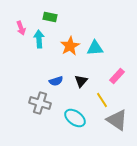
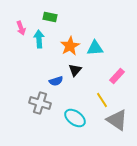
black triangle: moved 6 px left, 11 px up
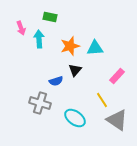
orange star: rotated 12 degrees clockwise
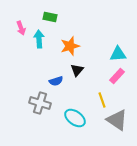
cyan triangle: moved 23 px right, 6 px down
black triangle: moved 2 px right
yellow line: rotated 14 degrees clockwise
